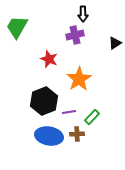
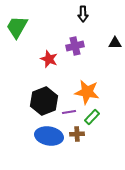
purple cross: moved 11 px down
black triangle: rotated 32 degrees clockwise
orange star: moved 8 px right, 13 px down; rotated 30 degrees counterclockwise
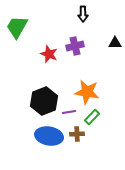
red star: moved 5 px up
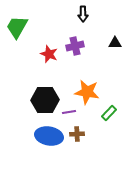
black hexagon: moved 1 px right, 1 px up; rotated 20 degrees clockwise
green rectangle: moved 17 px right, 4 px up
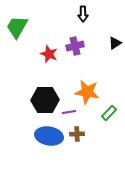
black triangle: rotated 32 degrees counterclockwise
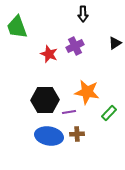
green trapezoid: rotated 50 degrees counterclockwise
purple cross: rotated 12 degrees counterclockwise
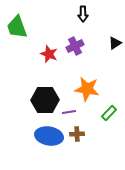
orange star: moved 3 px up
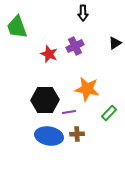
black arrow: moved 1 px up
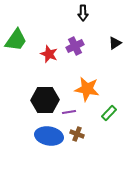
green trapezoid: moved 1 px left, 13 px down; rotated 125 degrees counterclockwise
brown cross: rotated 24 degrees clockwise
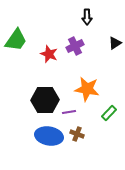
black arrow: moved 4 px right, 4 px down
